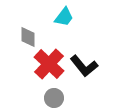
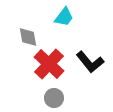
gray diamond: rotated 10 degrees counterclockwise
black L-shape: moved 6 px right, 4 px up
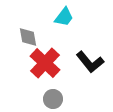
red cross: moved 4 px left, 1 px up
gray circle: moved 1 px left, 1 px down
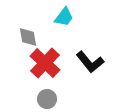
gray circle: moved 6 px left
